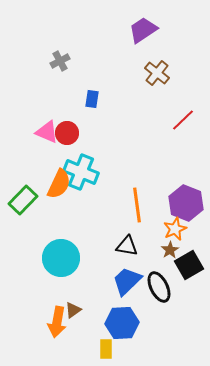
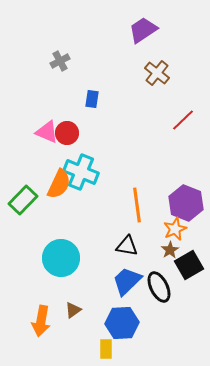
orange arrow: moved 16 px left, 1 px up
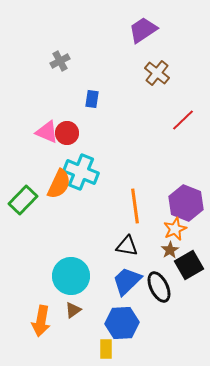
orange line: moved 2 px left, 1 px down
cyan circle: moved 10 px right, 18 px down
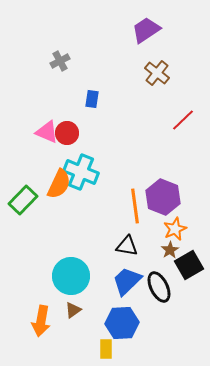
purple trapezoid: moved 3 px right
purple hexagon: moved 23 px left, 6 px up
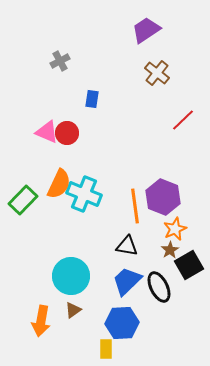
cyan cross: moved 3 px right, 22 px down
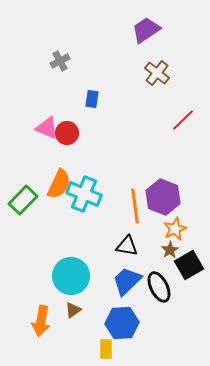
pink triangle: moved 4 px up
